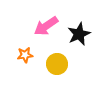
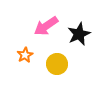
orange star: rotated 21 degrees counterclockwise
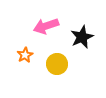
pink arrow: rotated 15 degrees clockwise
black star: moved 3 px right, 3 px down
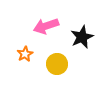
orange star: moved 1 px up
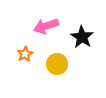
black star: rotated 15 degrees counterclockwise
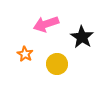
pink arrow: moved 2 px up
orange star: rotated 14 degrees counterclockwise
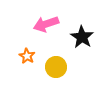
orange star: moved 2 px right, 2 px down
yellow circle: moved 1 px left, 3 px down
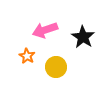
pink arrow: moved 1 px left, 6 px down
black star: moved 1 px right
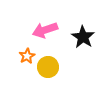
orange star: rotated 14 degrees clockwise
yellow circle: moved 8 px left
